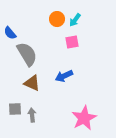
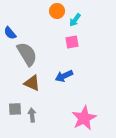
orange circle: moved 8 px up
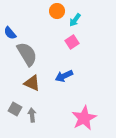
pink square: rotated 24 degrees counterclockwise
gray square: rotated 32 degrees clockwise
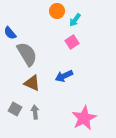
gray arrow: moved 3 px right, 3 px up
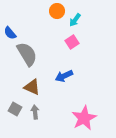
brown triangle: moved 4 px down
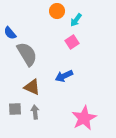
cyan arrow: moved 1 px right
gray square: rotated 32 degrees counterclockwise
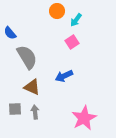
gray semicircle: moved 3 px down
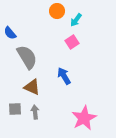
blue arrow: rotated 84 degrees clockwise
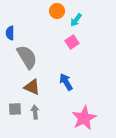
blue semicircle: rotated 40 degrees clockwise
blue arrow: moved 2 px right, 6 px down
